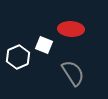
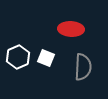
white square: moved 2 px right, 13 px down
gray semicircle: moved 10 px right, 6 px up; rotated 36 degrees clockwise
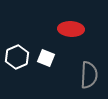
white hexagon: moved 1 px left
gray semicircle: moved 6 px right, 8 px down
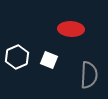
white square: moved 3 px right, 2 px down
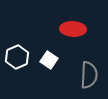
red ellipse: moved 2 px right
white square: rotated 12 degrees clockwise
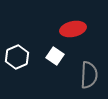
red ellipse: rotated 15 degrees counterclockwise
white square: moved 6 px right, 4 px up
